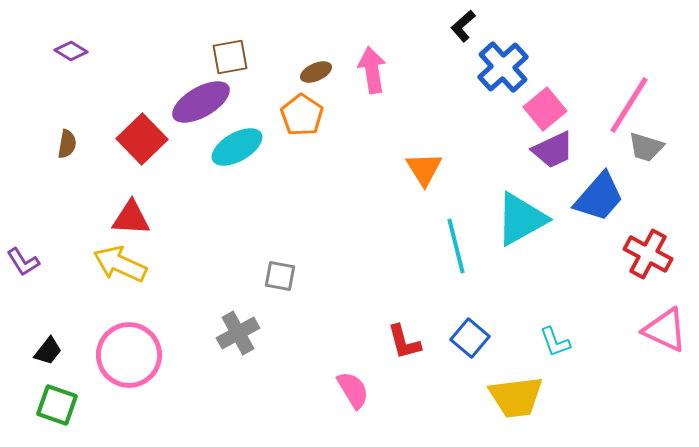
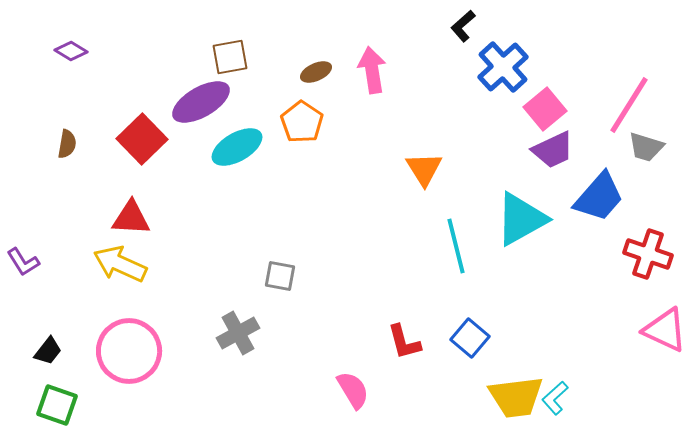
orange pentagon: moved 7 px down
red cross: rotated 9 degrees counterclockwise
cyan L-shape: moved 56 px down; rotated 68 degrees clockwise
pink circle: moved 4 px up
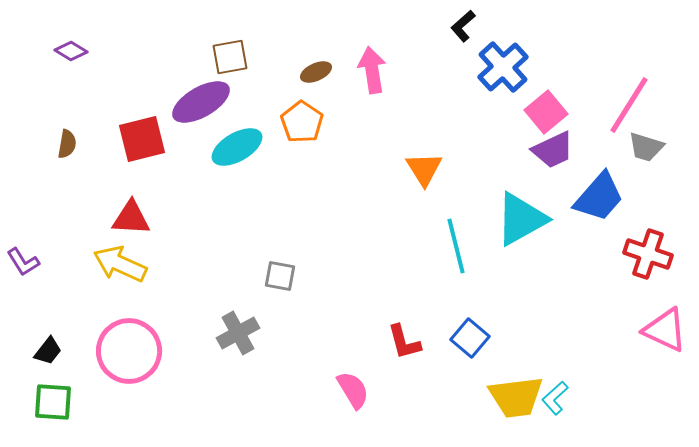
pink square: moved 1 px right, 3 px down
red square: rotated 30 degrees clockwise
green square: moved 4 px left, 3 px up; rotated 15 degrees counterclockwise
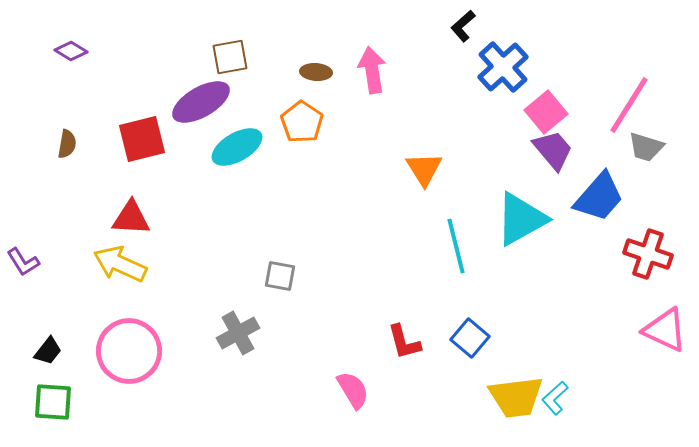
brown ellipse: rotated 28 degrees clockwise
purple trapezoid: rotated 105 degrees counterclockwise
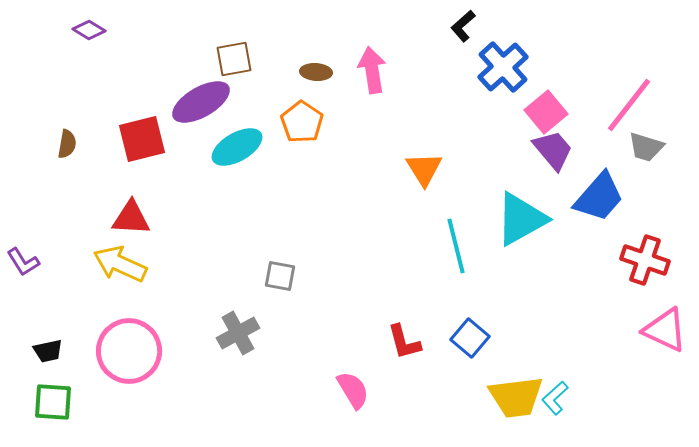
purple diamond: moved 18 px right, 21 px up
brown square: moved 4 px right, 2 px down
pink line: rotated 6 degrees clockwise
red cross: moved 3 px left, 6 px down
black trapezoid: rotated 40 degrees clockwise
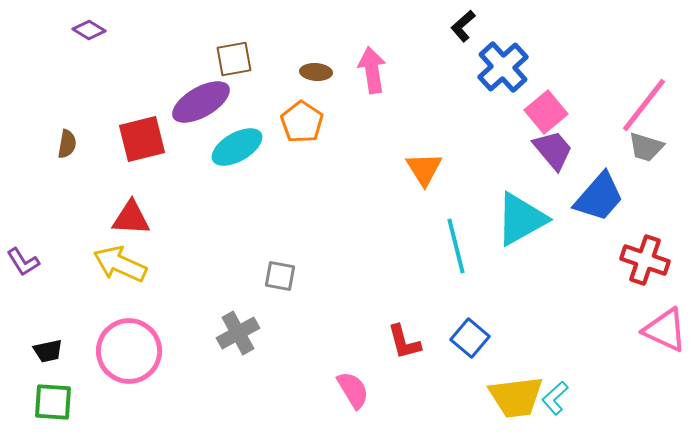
pink line: moved 15 px right
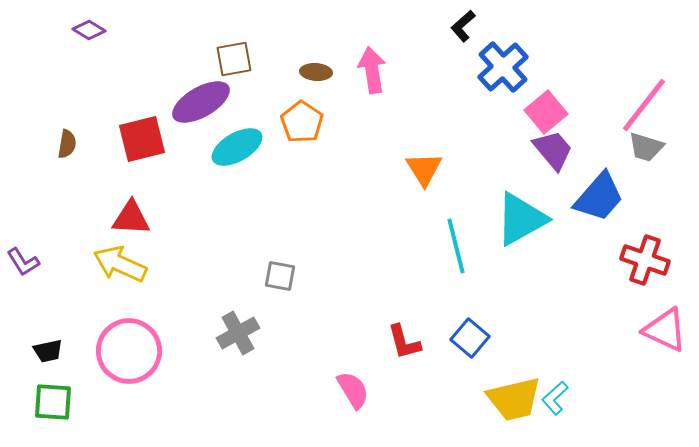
yellow trapezoid: moved 2 px left, 2 px down; rotated 6 degrees counterclockwise
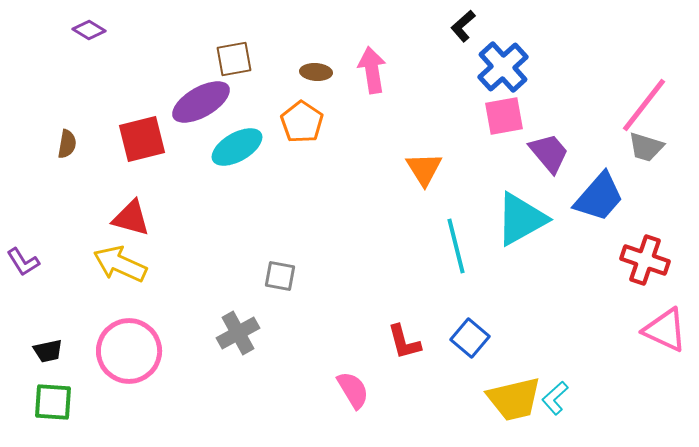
pink square: moved 42 px left, 4 px down; rotated 30 degrees clockwise
purple trapezoid: moved 4 px left, 3 px down
red triangle: rotated 12 degrees clockwise
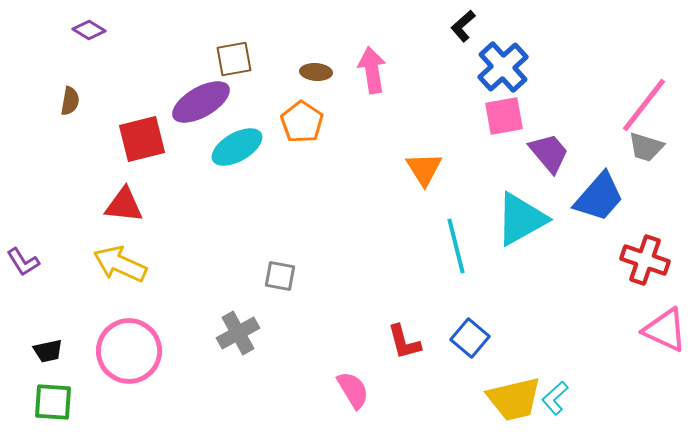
brown semicircle: moved 3 px right, 43 px up
red triangle: moved 7 px left, 13 px up; rotated 9 degrees counterclockwise
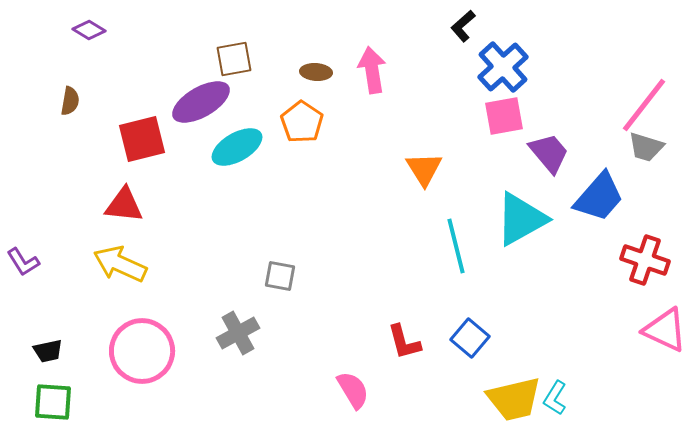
pink circle: moved 13 px right
cyan L-shape: rotated 16 degrees counterclockwise
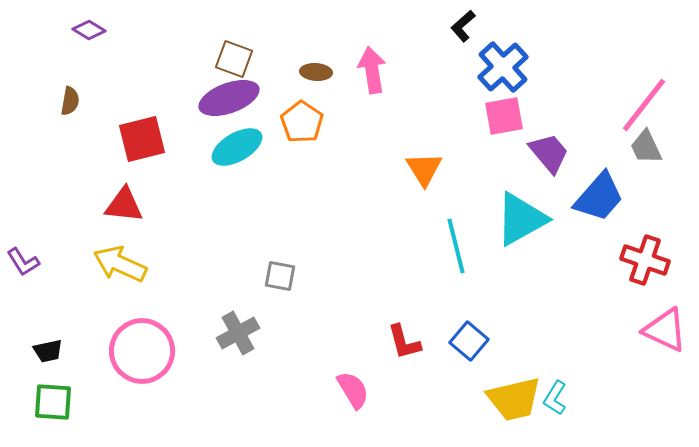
brown square: rotated 30 degrees clockwise
purple ellipse: moved 28 px right, 4 px up; rotated 10 degrees clockwise
gray trapezoid: rotated 48 degrees clockwise
blue square: moved 1 px left, 3 px down
